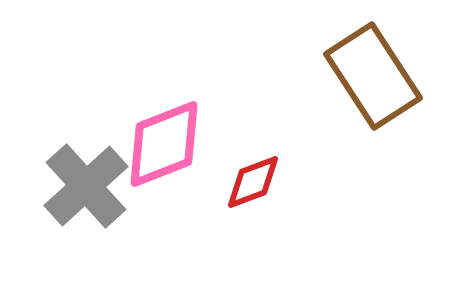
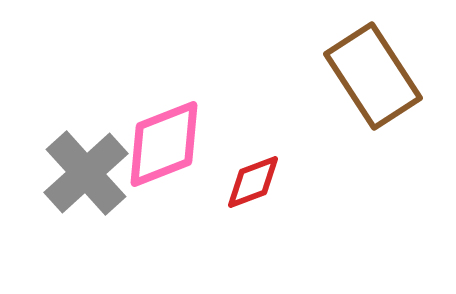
gray cross: moved 13 px up
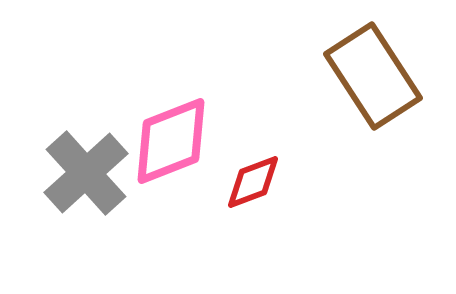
pink diamond: moved 7 px right, 3 px up
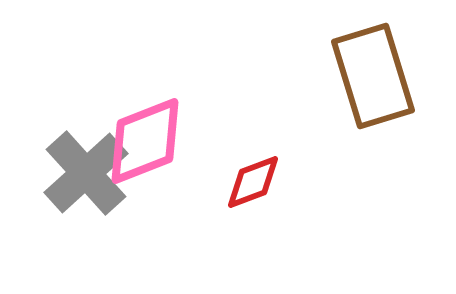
brown rectangle: rotated 16 degrees clockwise
pink diamond: moved 26 px left
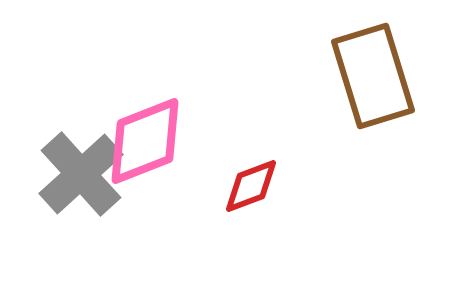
gray cross: moved 5 px left, 1 px down
red diamond: moved 2 px left, 4 px down
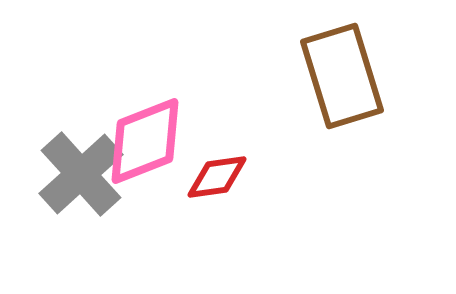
brown rectangle: moved 31 px left
red diamond: moved 34 px left, 9 px up; rotated 12 degrees clockwise
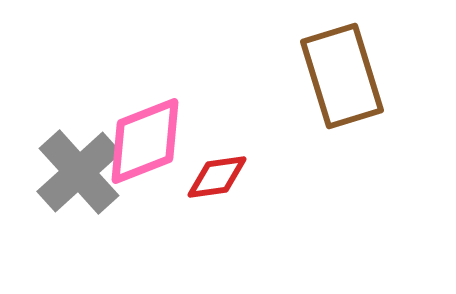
gray cross: moved 2 px left, 2 px up
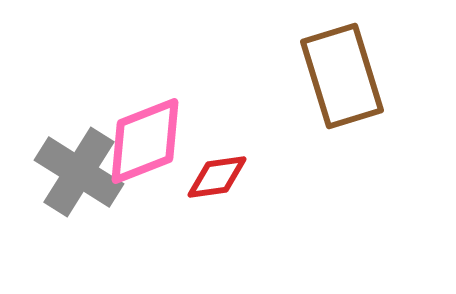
gray cross: rotated 16 degrees counterclockwise
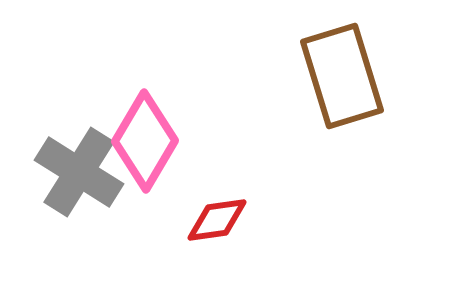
pink diamond: rotated 38 degrees counterclockwise
red diamond: moved 43 px down
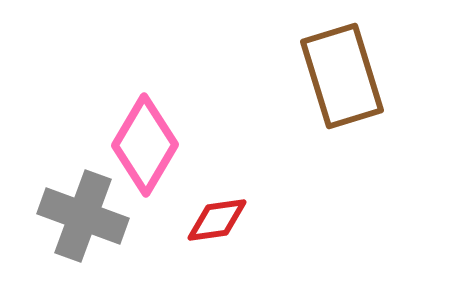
pink diamond: moved 4 px down
gray cross: moved 4 px right, 44 px down; rotated 12 degrees counterclockwise
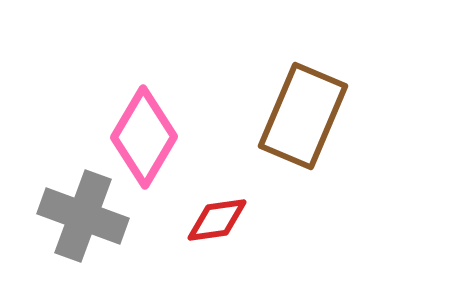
brown rectangle: moved 39 px left, 40 px down; rotated 40 degrees clockwise
pink diamond: moved 1 px left, 8 px up
